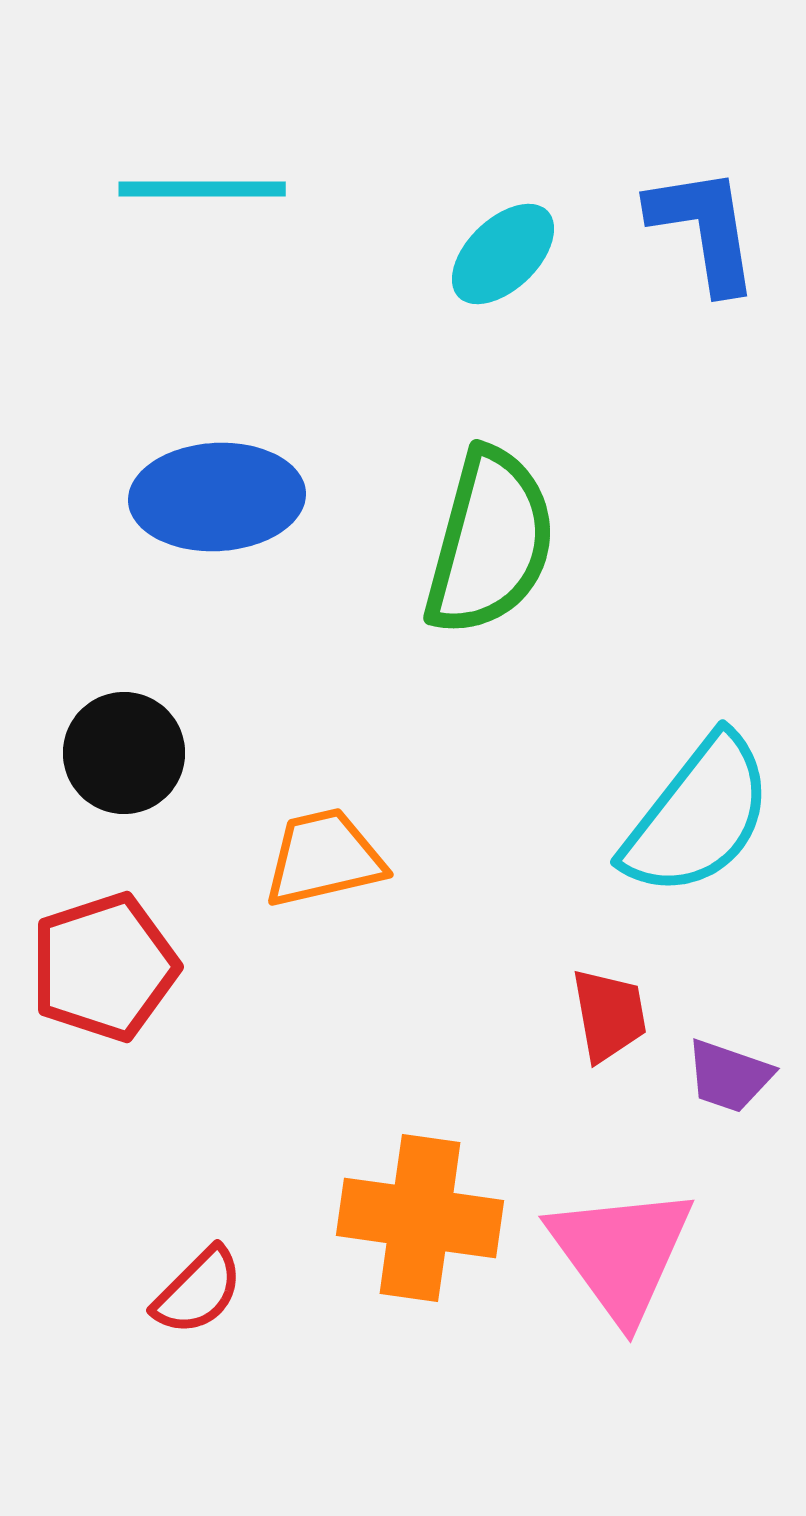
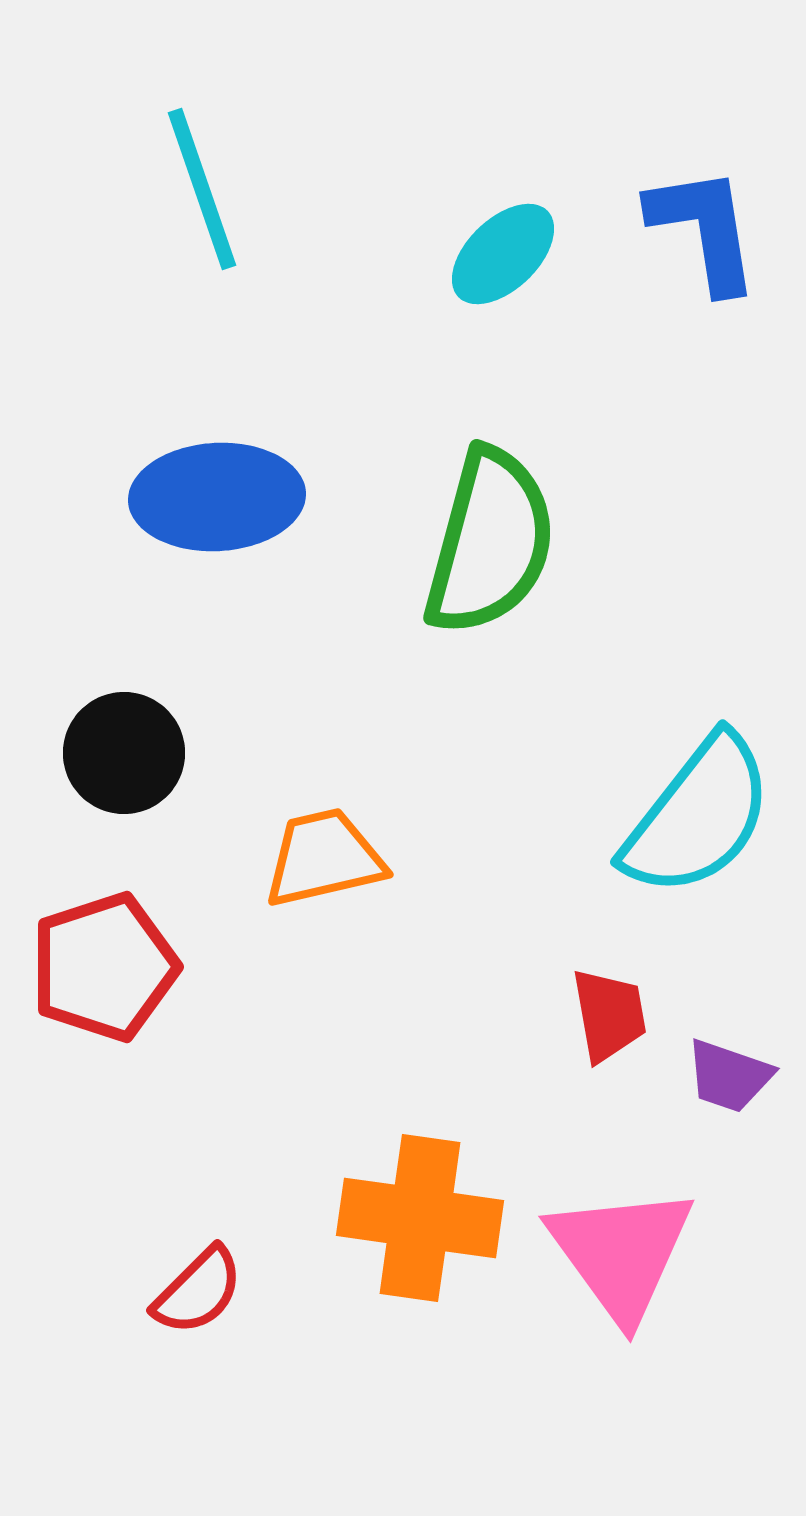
cyan line: rotated 71 degrees clockwise
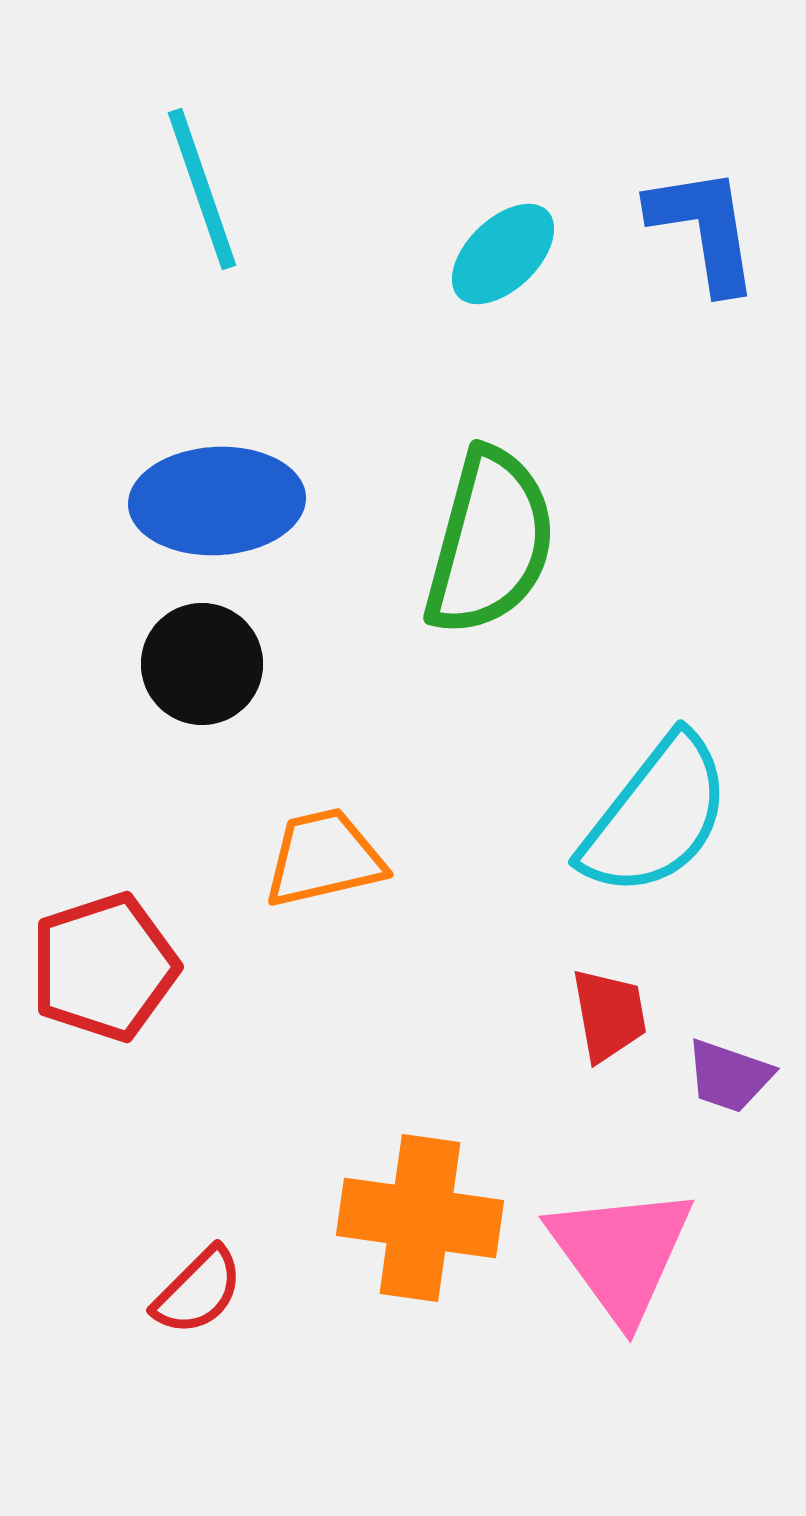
blue ellipse: moved 4 px down
black circle: moved 78 px right, 89 px up
cyan semicircle: moved 42 px left
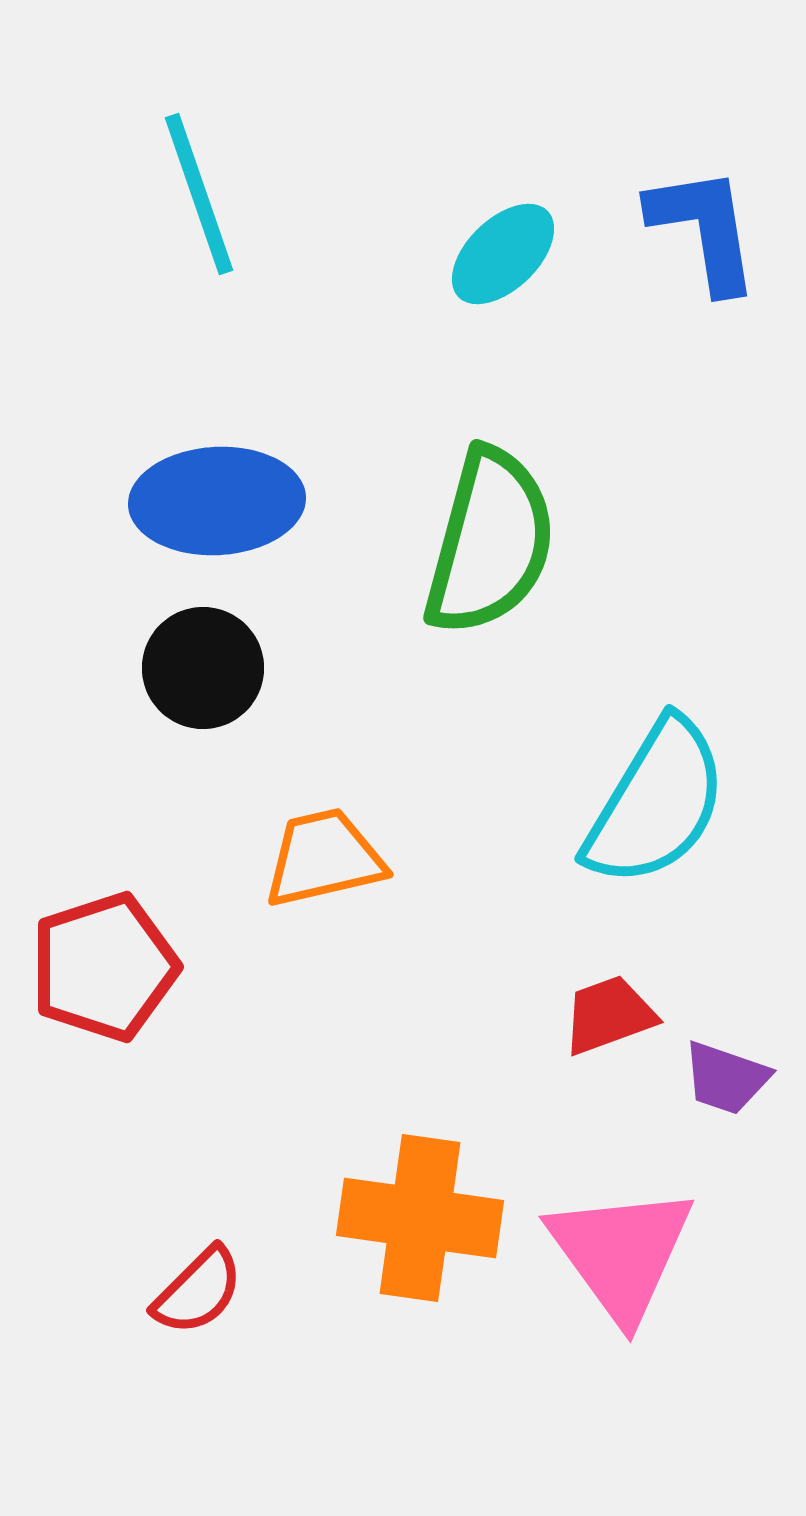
cyan line: moved 3 px left, 5 px down
black circle: moved 1 px right, 4 px down
cyan semicircle: moved 13 px up; rotated 7 degrees counterclockwise
red trapezoid: rotated 100 degrees counterclockwise
purple trapezoid: moved 3 px left, 2 px down
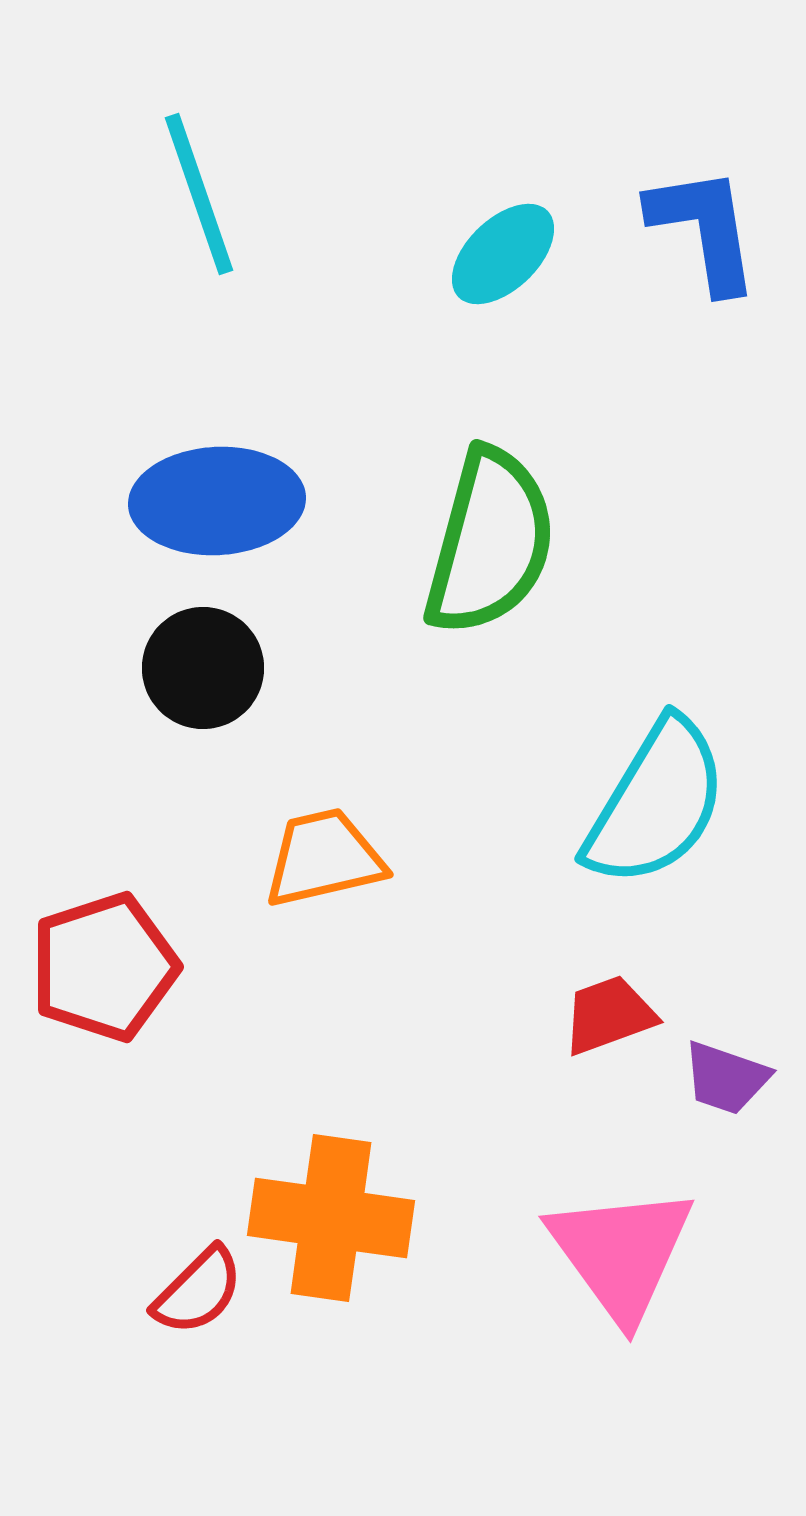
orange cross: moved 89 px left
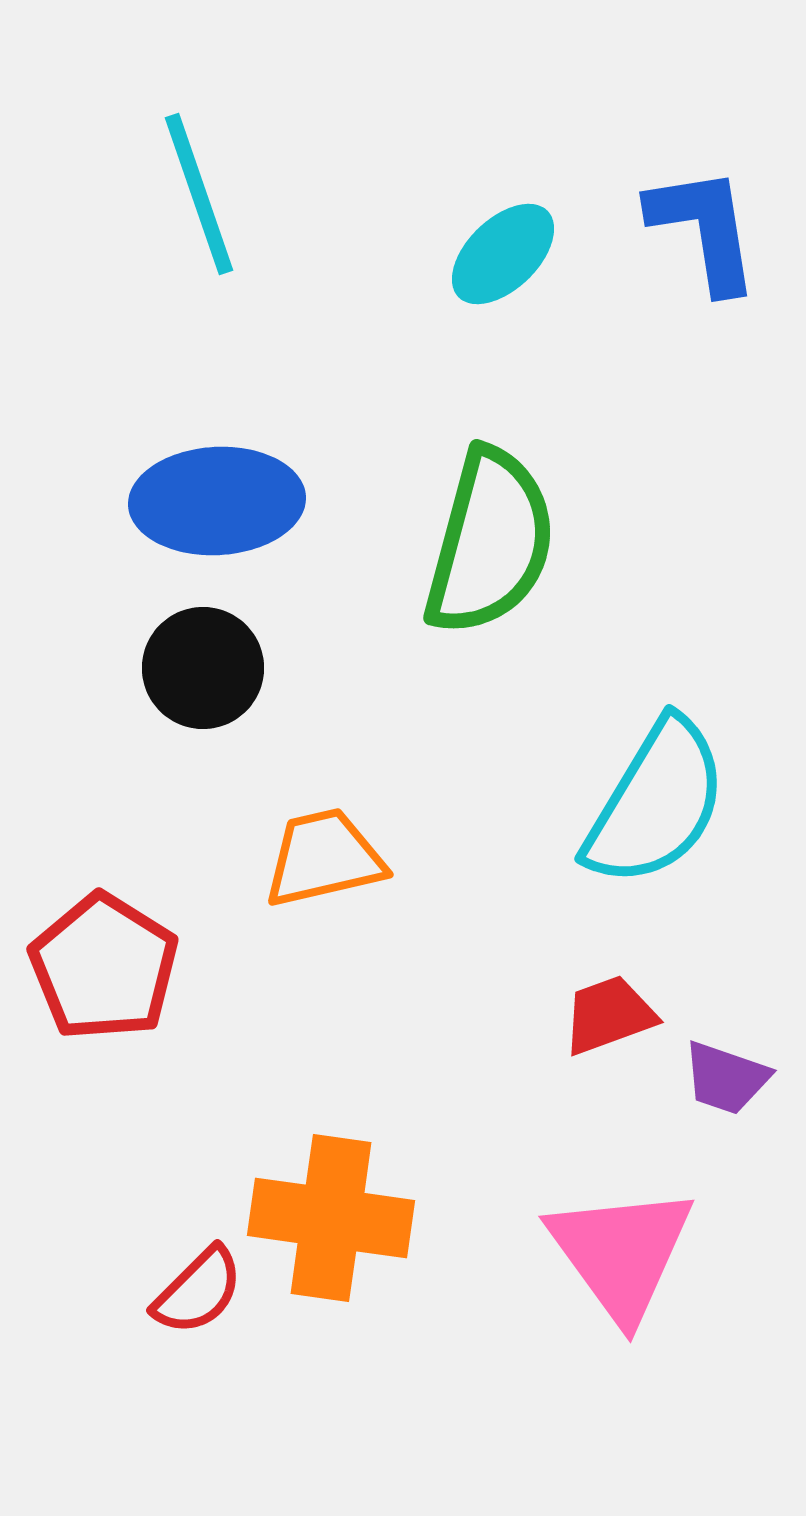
red pentagon: rotated 22 degrees counterclockwise
